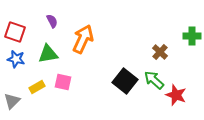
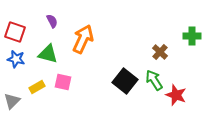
green triangle: rotated 25 degrees clockwise
green arrow: rotated 15 degrees clockwise
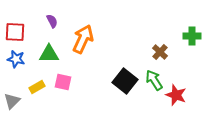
red square: rotated 15 degrees counterclockwise
green triangle: moved 1 px right; rotated 15 degrees counterclockwise
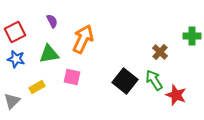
red square: rotated 30 degrees counterclockwise
green triangle: rotated 10 degrees counterclockwise
pink square: moved 9 px right, 5 px up
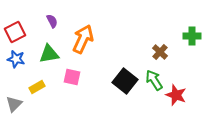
gray triangle: moved 2 px right, 3 px down
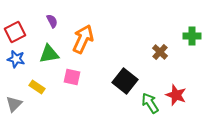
green arrow: moved 4 px left, 23 px down
yellow rectangle: rotated 63 degrees clockwise
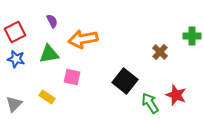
orange arrow: rotated 124 degrees counterclockwise
yellow rectangle: moved 10 px right, 10 px down
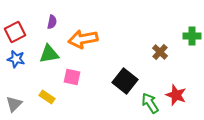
purple semicircle: moved 1 px down; rotated 40 degrees clockwise
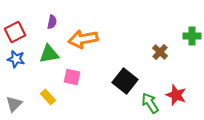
yellow rectangle: moved 1 px right; rotated 14 degrees clockwise
